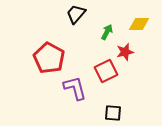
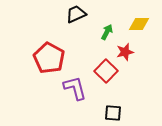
black trapezoid: rotated 25 degrees clockwise
red square: rotated 20 degrees counterclockwise
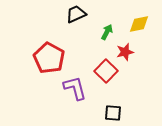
yellow diamond: rotated 10 degrees counterclockwise
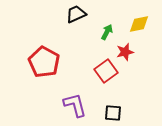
red pentagon: moved 5 px left, 4 px down
red square: rotated 10 degrees clockwise
purple L-shape: moved 17 px down
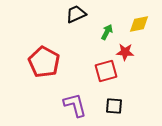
red star: rotated 18 degrees clockwise
red square: rotated 20 degrees clockwise
black square: moved 1 px right, 7 px up
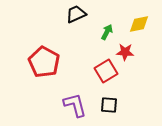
red square: rotated 15 degrees counterclockwise
black square: moved 5 px left, 1 px up
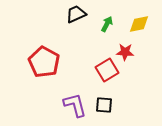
green arrow: moved 8 px up
red square: moved 1 px right, 1 px up
black square: moved 5 px left
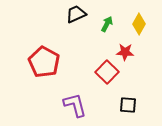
yellow diamond: rotated 50 degrees counterclockwise
red square: moved 2 px down; rotated 15 degrees counterclockwise
black square: moved 24 px right
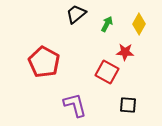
black trapezoid: rotated 15 degrees counterclockwise
red square: rotated 15 degrees counterclockwise
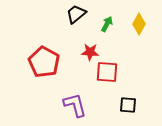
red star: moved 35 px left
red square: rotated 25 degrees counterclockwise
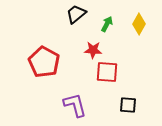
red star: moved 3 px right, 2 px up
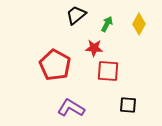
black trapezoid: moved 1 px down
red star: moved 1 px right, 2 px up
red pentagon: moved 11 px right, 3 px down
red square: moved 1 px right, 1 px up
purple L-shape: moved 4 px left, 3 px down; rotated 44 degrees counterclockwise
